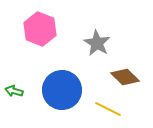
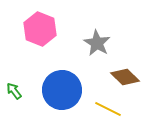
green arrow: rotated 36 degrees clockwise
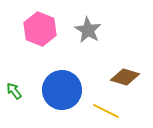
gray star: moved 9 px left, 13 px up
brown diamond: rotated 28 degrees counterclockwise
yellow line: moved 2 px left, 2 px down
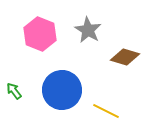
pink hexagon: moved 5 px down
brown diamond: moved 20 px up
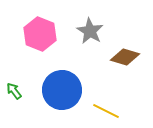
gray star: moved 2 px right, 1 px down
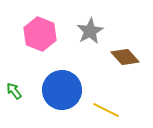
gray star: rotated 12 degrees clockwise
brown diamond: rotated 32 degrees clockwise
yellow line: moved 1 px up
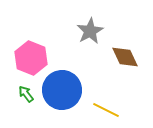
pink hexagon: moved 9 px left, 24 px down
brown diamond: rotated 16 degrees clockwise
green arrow: moved 12 px right, 3 px down
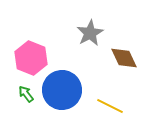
gray star: moved 2 px down
brown diamond: moved 1 px left, 1 px down
yellow line: moved 4 px right, 4 px up
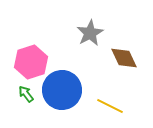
pink hexagon: moved 4 px down; rotated 20 degrees clockwise
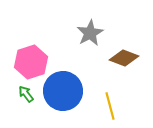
brown diamond: rotated 44 degrees counterclockwise
blue circle: moved 1 px right, 1 px down
yellow line: rotated 48 degrees clockwise
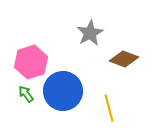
brown diamond: moved 1 px down
yellow line: moved 1 px left, 2 px down
